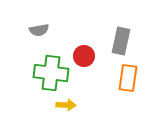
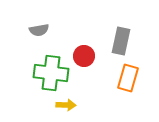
orange rectangle: rotated 8 degrees clockwise
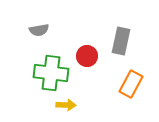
red circle: moved 3 px right
orange rectangle: moved 3 px right, 6 px down; rotated 12 degrees clockwise
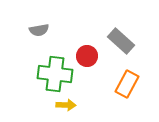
gray rectangle: rotated 60 degrees counterclockwise
green cross: moved 4 px right, 1 px down
orange rectangle: moved 4 px left
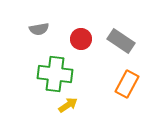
gray semicircle: moved 1 px up
gray rectangle: rotated 8 degrees counterclockwise
red circle: moved 6 px left, 17 px up
yellow arrow: moved 2 px right; rotated 36 degrees counterclockwise
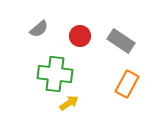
gray semicircle: rotated 30 degrees counterclockwise
red circle: moved 1 px left, 3 px up
yellow arrow: moved 1 px right, 2 px up
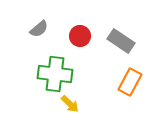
orange rectangle: moved 3 px right, 2 px up
yellow arrow: moved 1 px right, 1 px down; rotated 78 degrees clockwise
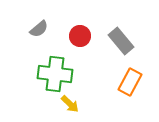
gray rectangle: rotated 16 degrees clockwise
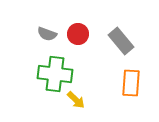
gray semicircle: moved 8 px right, 5 px down; rotated 60 degrees clockwise
red circle: moved 2 px left, 2 px up
orange rectangle: moved 1 px right, 1 px down; rotated 24 degrees counterclockwise
yellow arrow: moved 6 px right, 4 px up
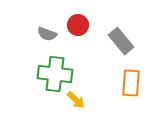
red circle: moved 9 px up
